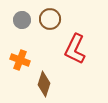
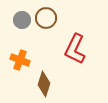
brown circle: moved 4 px left, 1 px up
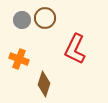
brown circle: moved 1 px left
orange cross: moved 1 px left, 1 px up
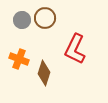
brown diamond: moved 11 px up
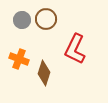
brown circle: moved 1 px right, 1 px down
